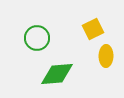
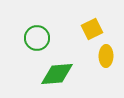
yellow square: moved 1 px left
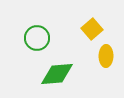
yellow square: rotated 15 degrees counterclockwise
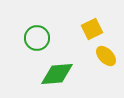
yellow square: rotated 15 degrees clockwise
yellow ellipse: rotated 45 degrees counterclockwise
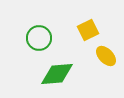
yellow square: moved 4 px left, 1 px down
green circle: moved 2 px right
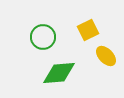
green circle: moved 4 px right, 1 px up
green diamond: moved 2 px right, 1 px up
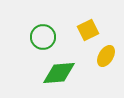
yellow ellipse: rotated 75 degrees clockwise
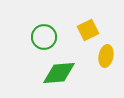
green circle: moved 1 px right
yellow ellipse: rotated 20 degrees counterclockwise
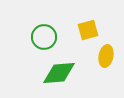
yellow square: rotated 10 degrees clockwise
